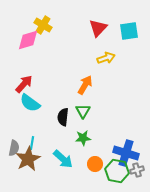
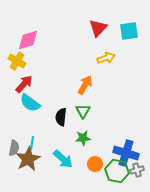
yellow cross: moved 26 px left, 36 px down
black semicircle: moved 2 px left
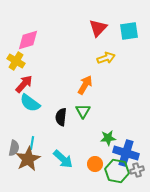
yellow cross: moved 1 px left
green star: moved 25 px right
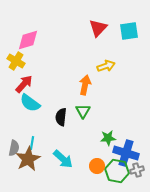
yellow arrow: moved 8 px down
orange arrow: rotated 18 degrees counterclockwise
orange circle: moved 2 px right, 2 px down
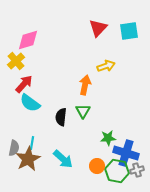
yellow cross: rotated 18 degrees clockwise
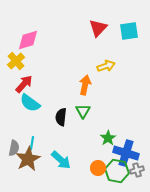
green star: rotated 28 degrees counterclockwise
cyan arrow: moved 2 px left, 1 px down
orange circle: moved 1 px right, 2 px down
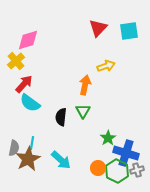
green hexagon: rotated 15 degrees clockwise
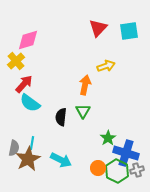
cyan arrow: rotated 15 degrees counterclockwise
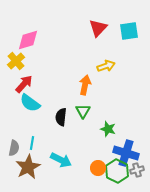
green star: moved 9 px up; rotated 21 degrees counterclockwise
brown star: moved 8 px down
